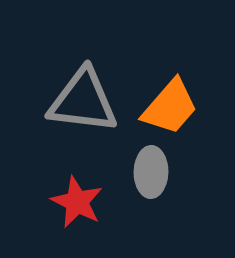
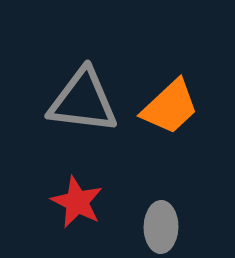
orange trapezoid: rotated 6 degrees clockwise
gray ellipse: moved 10 px right, 55 px down
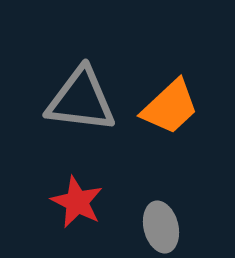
gray triangle: moved 2 px left, 1 px up
gray ellipse: rotated 15 degrees counterclockwise
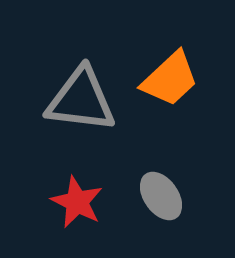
orange trapezoid: moved 28 px up
gray ellipse: moved 31 px up; rotated 21 degrees counterclockwise
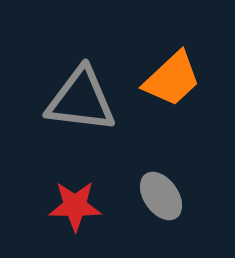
orange trapezoid: moved 2 px right
red star: moved 2 px left, 4 px down; rotated 26 degrees counterclockwise
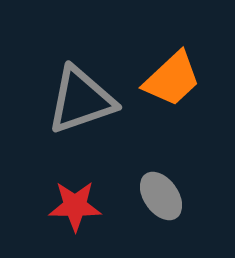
gray triangle: rotated 26 degrees counterclockwise
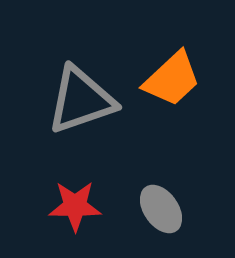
gray ellipse: moved 13 px down
